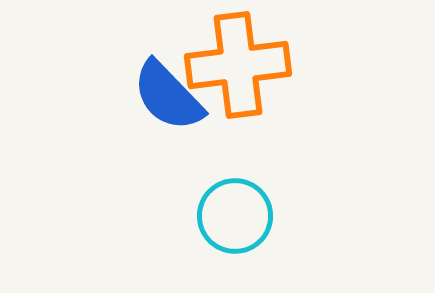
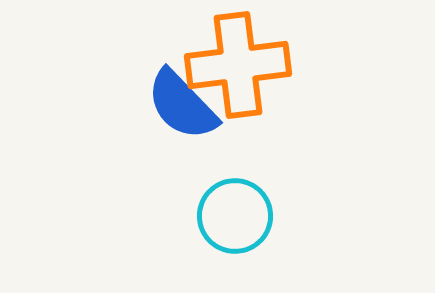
blue semicircle: moved 14 px right, 9 px down
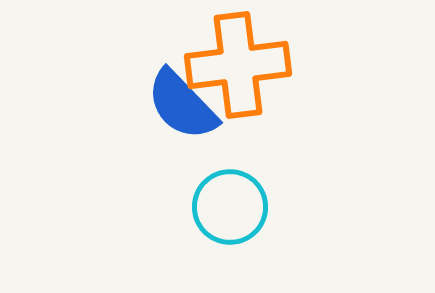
cyan circle: moved 5 px left, 9 px up
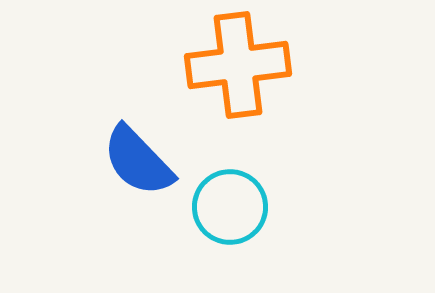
blue semicircle: moved 44 px left, 56 px down
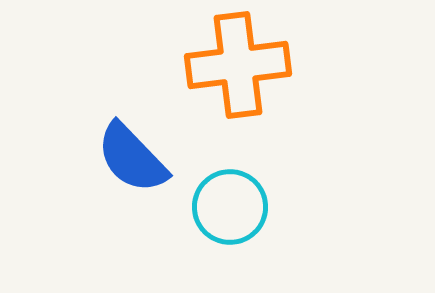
blue semicircle: moved 6 px left, 3 px up
